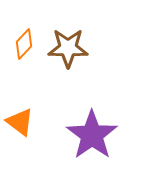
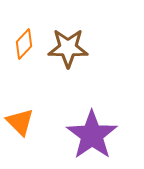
orange triangle: rotated 8 degrees clockwise
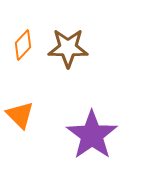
orange diamond: moved 1 px left, 1 px down
orange triangle: moved 7 px up
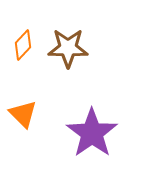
orange triangle: moved 3 px right, 1 px up
purple star: moved 2 px up
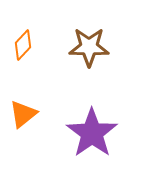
brown star: moved 21 px right, 1 px up
orange triangle: rotated 36 degrees clockwise
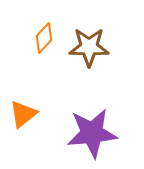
orange diamond: moved 21 px right, 7 px up
purple star: rotated 30 degrees clockwise
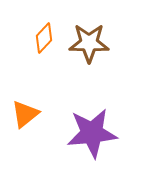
brown star: moved 4 px up
orange triangle: moved 2 px right
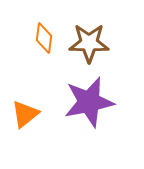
orange diamond: rotated 36 degrees counterclockwise
purple star: moved 3 px left, 31 px up; rotated 6 degrees counterclockwise
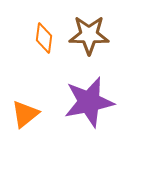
brown star: moved 8 px up
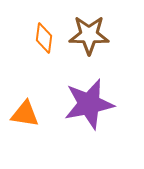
purple star: moved 2 px down
orange triangle: rotated 48 degrees clockwise
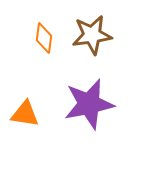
brown star: moved 3 px right; rotated 9 degrees counterclockwise
